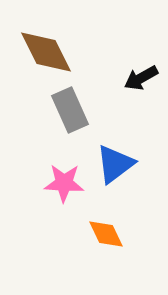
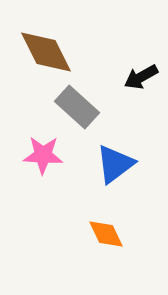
black arrow: moved 1 px up
gray rectangle: moved 7 px right, 3 px up; rotated 24 degrees counterclockwise
pink star: moved 21 px left, 28 px up
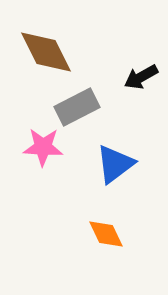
gray rectangle: rotated 69 degrees counterclockwise
pink star: moved 8 px up
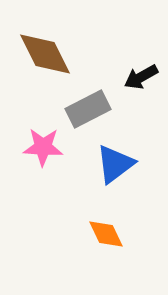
brown diamond: moved 1 px left, 2 px down
gray rectangle: moved 11 px right, 2 px down
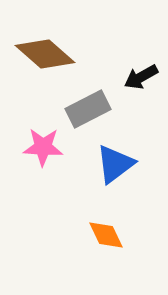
brown diamond: rotated 22 degrees counterclockwise
orange diamond: moved 1 px down
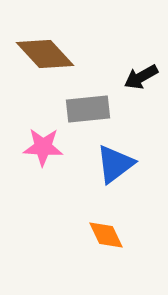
brown diamond: rotated 6 degrees clockwise
gray rectangle: rotated 21 degrees clockwise
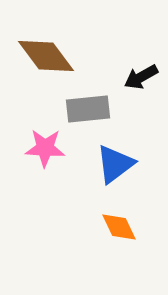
brown diamond: moved 1 px right, 2 px down; rotated 6 degrees clockwise
pink star: moved 2 px right, 1 px down
orange diamond: moved 13 px right, 8 px up
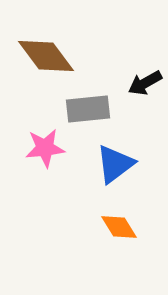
black arrow: moved 4 px right, 6 px down
pink star: rotated 9 degrees counterclockwise
orange diamond: rotated 6 degrees counterclockwise
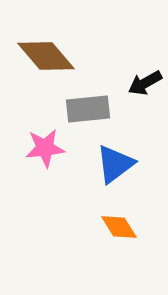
brown diamond: rotated 4 degrees counterclockwise
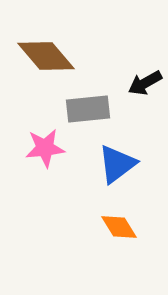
blue triangle: moved 2 px right
